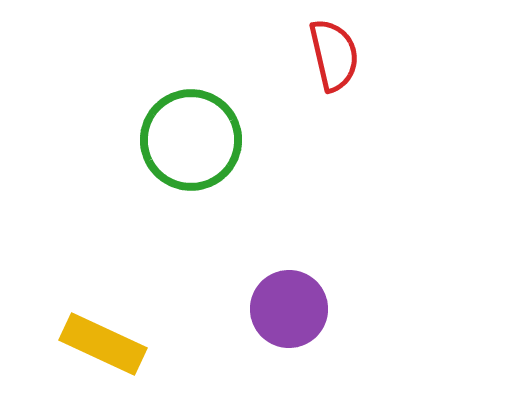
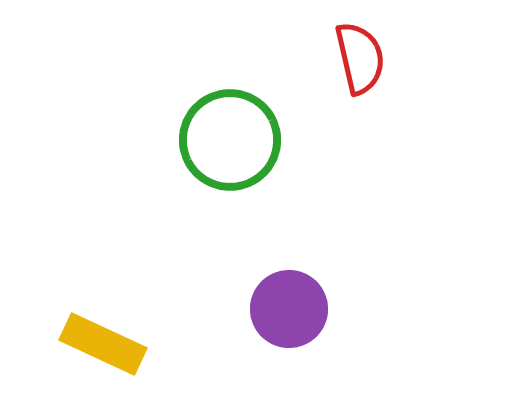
red semicircle: moved 26 px right, 3 px down
green circle: moved 39 px right
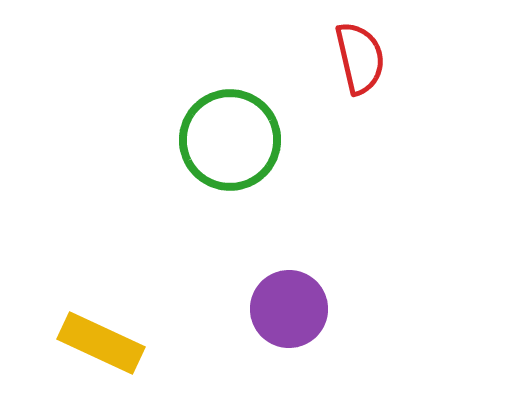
yellow rectangle: moved 2 px left, 1 px up
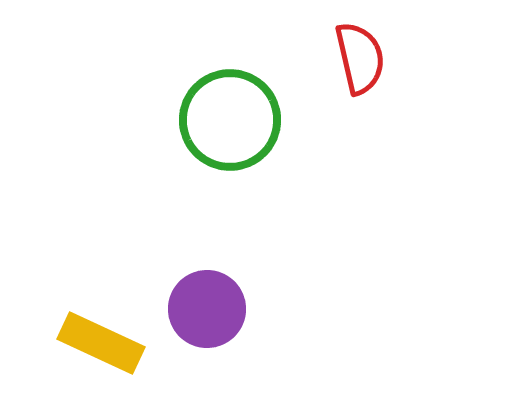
green circle: moved 20 px up
purple circle: moved 82 px left
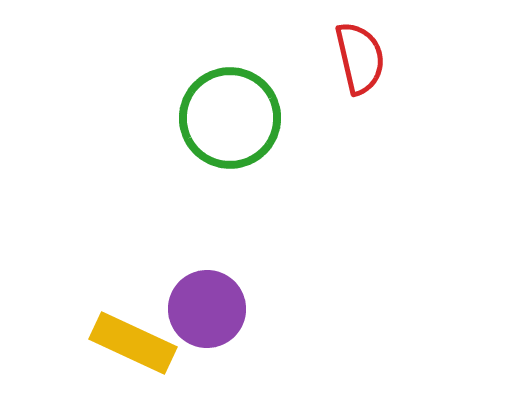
green circle: moved 2 px up
yellow rectangle: moved 32 px right
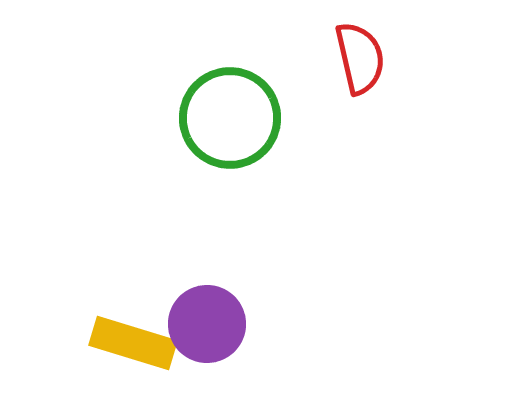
purple circle: moved 15 px down
yellow rectangle: rotated 8 degrees counterclockwise
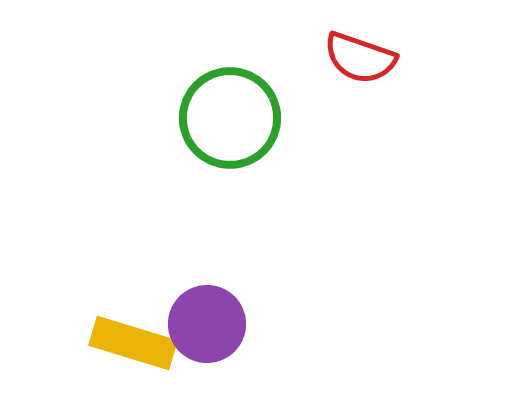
red semicircle: rotated 122 degrees clockwise
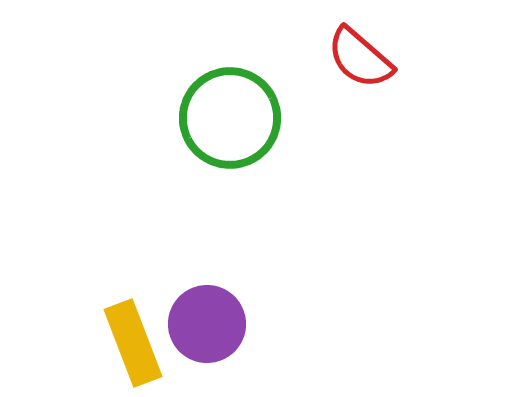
red semicircle: rotated 22 degrees clockwise
yellow rectangle: rotated 52 degrees clockwise
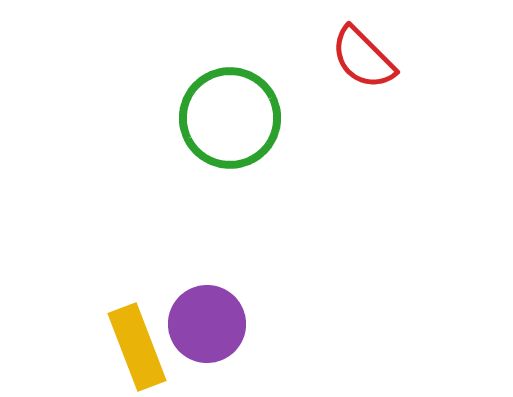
red semicircle: moved 3 px right; rotated 4 degrees clockwise
yellow rectangle: moved 4 px right, 4 px down
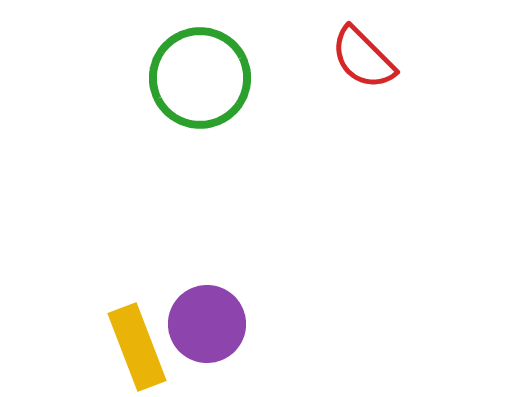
green circle: moved 30 px left, 40 px up
